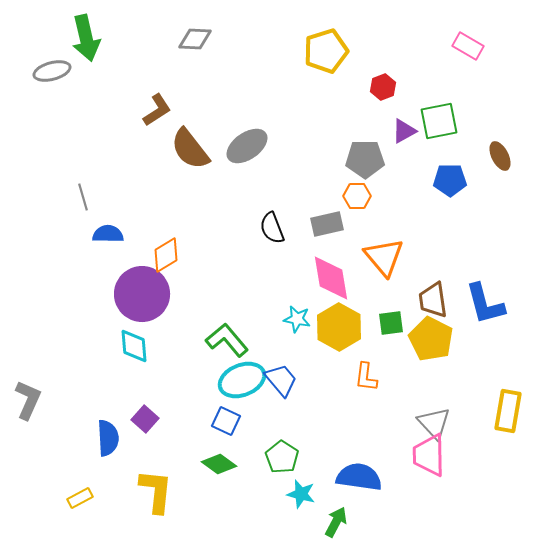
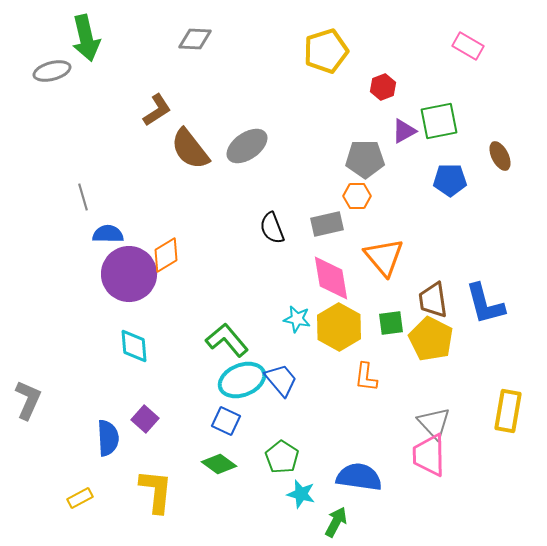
purple circle at (142, 294): moved 13 px left, 20 px up
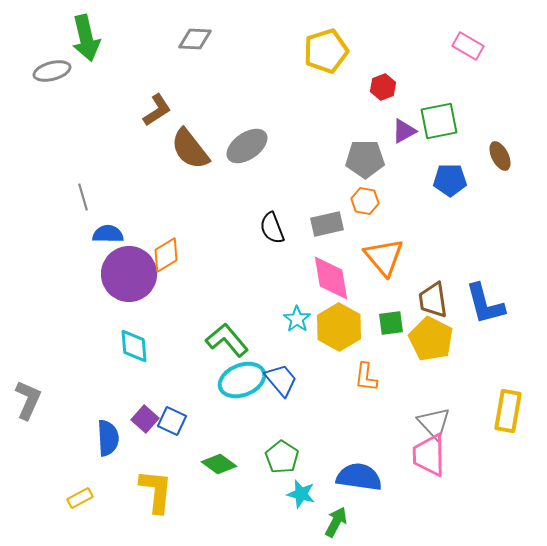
orange hexagon at (357, 196): moved 8 px right, 5 px down; rotated 12 degrees clockwise
cyan star at (297, 319): rotated 24 degrees clockwise
blue square at (226, 421): moved 54 px left
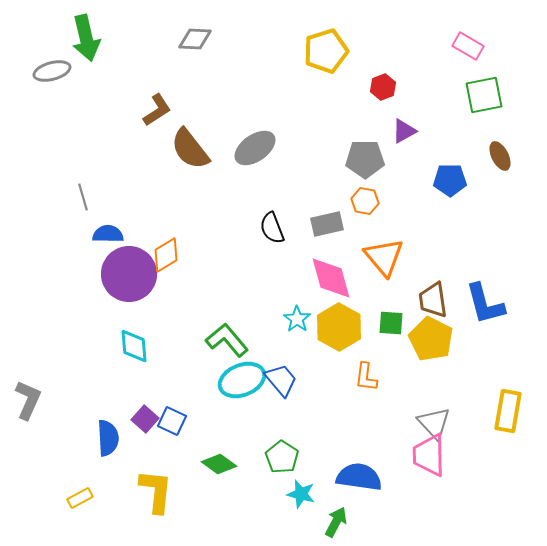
green square at (439, 121): moved 45 px right, 26 px up
gray ellipse at (247, 146): moved 8 px right, 2 px down
pink diamond at (331, 278): rotated 6 degrees counterclockwise
green square at (391, 323): rotated 12 degrees clockwise
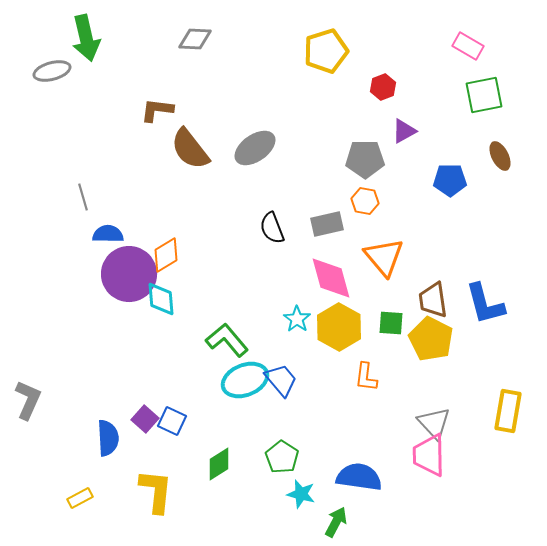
brown L-shape at (157, 110): rotated 140 degrees counterclockwise
cyan diamond at (134, 346): moved 27 px right, 47 px up
cyan ellipse at (242, 380): moved 3 px right
green diamond at (219, 464): rotated 68 degrees counterclockwise
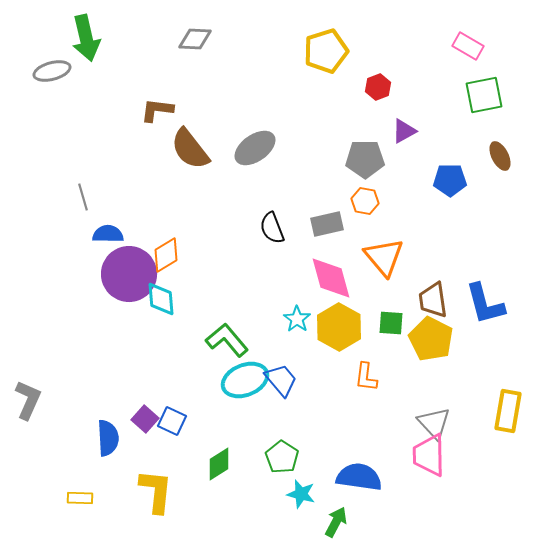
red hexagon at (383, 87): moved 5 px left
yellow rectangle at (80, 498): rotated 30 degrees clockwise
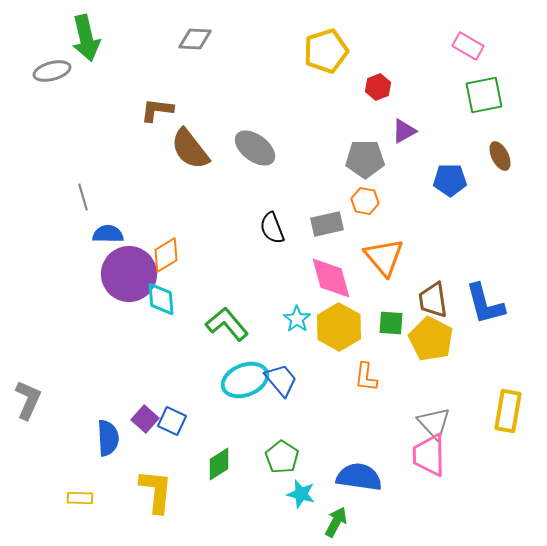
gray ellipse at (255, 148): rotated 72 degrees clockwise
green L-shape at (227, 340): moved 16 px up
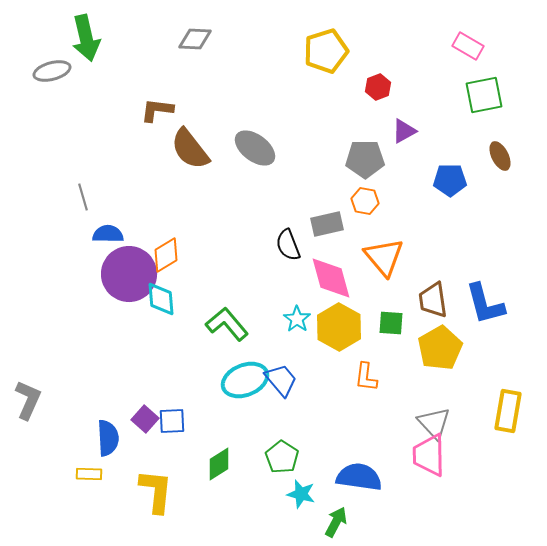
black semicircle at (272, 228): moved 16 px right, 17 px down
yellow pentagon at (431, 339): moved 9 px right, 9 px down; rotated 15 degrees clockwise
blue square at (172, 421): rotated 28 degrees counterclockwise
yellow rectangle at (80, 498): moved 9 px right, 24 px up
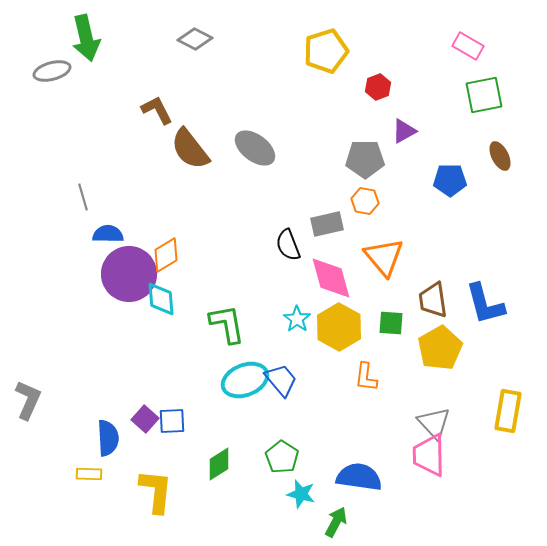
gray diamond at (195, 39): rotated 24 degrees clockwise
brown L-shape at (157, 110): rotated 56 degrees clockwise
green L-shape at (227, 324): rotated 30 degrees clockwise
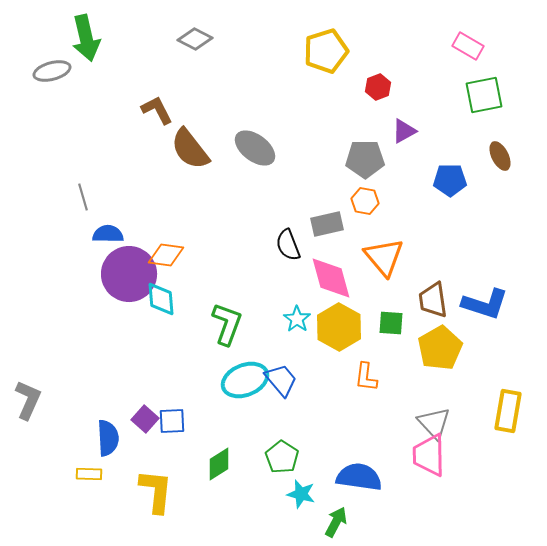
orange diamond at (166, 255): rotated 39 degrees clockwise
blue L-shape at (485, 304): rotated 57 degrees counterclockwise
green L-shape at (227, 324): rotated 30 degrees clockwise
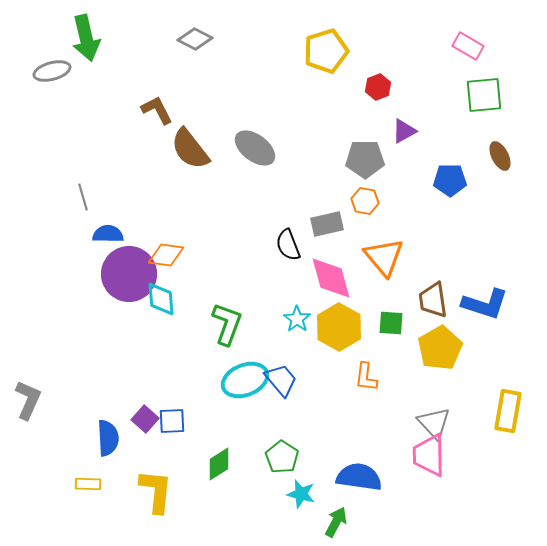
green square at (484, 95): rotated 6 degrees clockwise
yellow rectangle at (89, 474): moved 1 px left, 10 px down
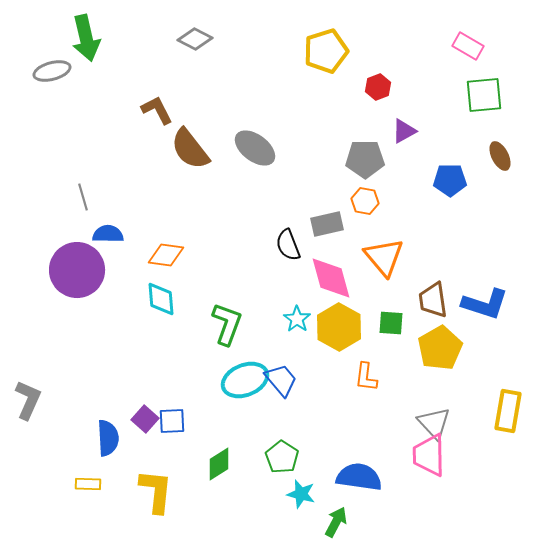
purple circle at (129, 274): moved 52 px left, 4 px up
